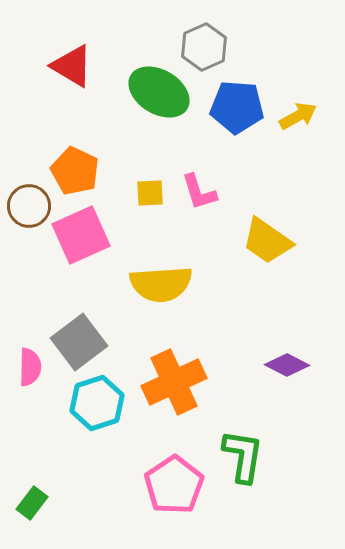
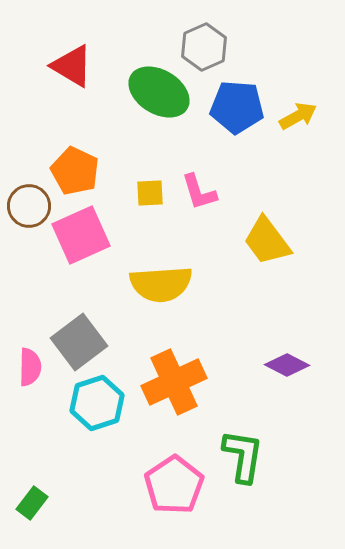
yellow trapezoid: rotated 18 degrees clockwise
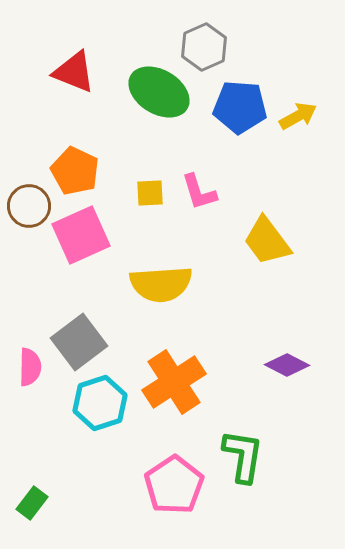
red triangle: moved 2 px right, 6 px down; rotated 9 degrees counterclockwise
blue pentagon: moved 3 px right
orange cross: rotated 8 degrees counterclockwise
cyan hexagon: moved 3 px right
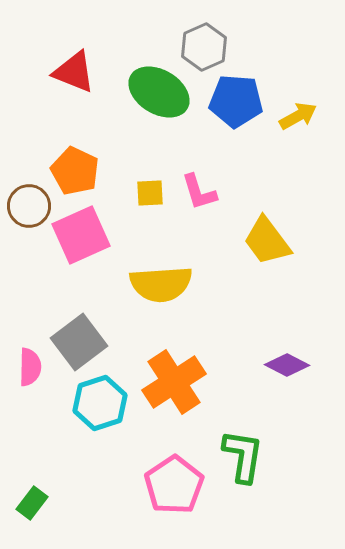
blue pentagon: moved 4 px left, 6 px up
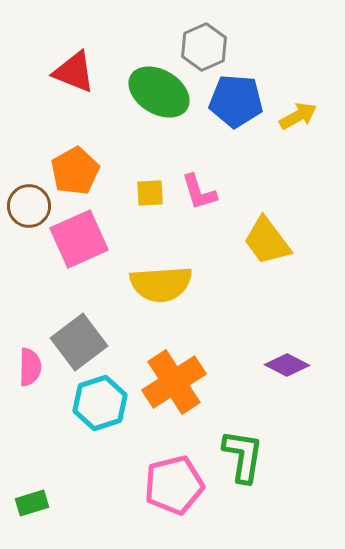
orange pentagon: rotated 18 degrees clockwise
pink square: moved 2 px left, 4 px down
pink pentagon: rotated 20 degrees clockwise
green rectangle: rotated 36 degrees clockwise
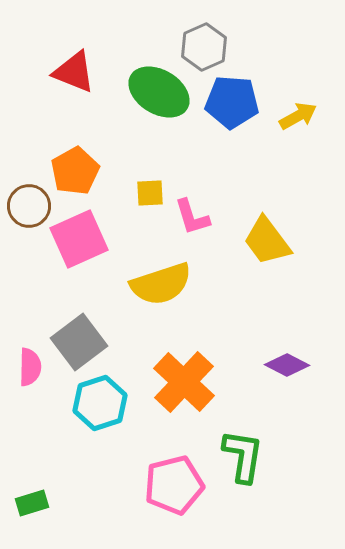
blue pentagon: moved 4 px left, 1 px down
pink L-shape: moved 7 px left, 25 px down
yellow semicircle: rotated 14 degrees counterclockwise
orange cross: moved 10 px right; rotated 14 degrees counterclockwise
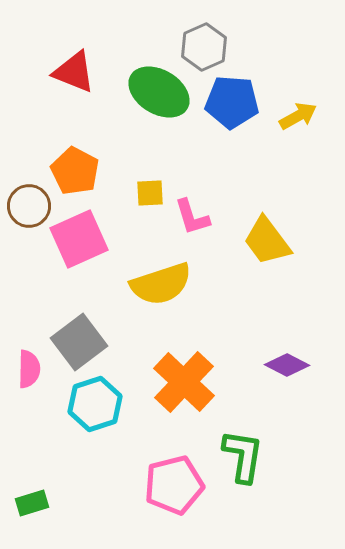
orange pentagon: rotated 15 degrees counterclockwise
pink semicircle: moved 1 px left, 2 px down
cyan hexagon: moved 5 px left, 1 px down
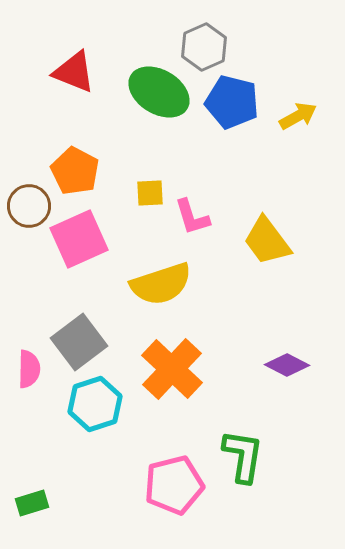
blue pentagon: rotated 10 degrees clockwise
orange cross: moved 12 px left, 13 px up
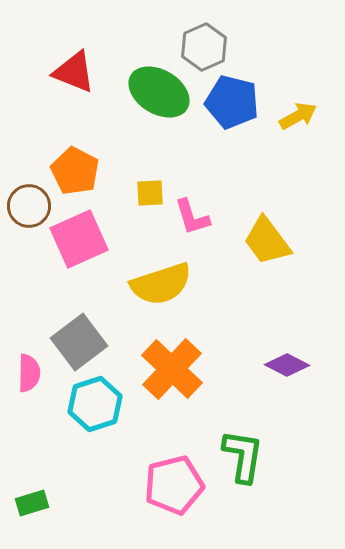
pink semicircle: moved 4 px down
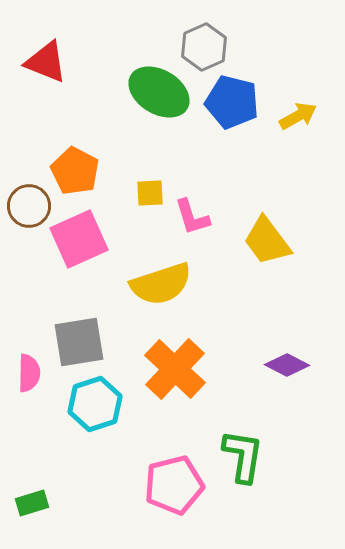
red triangle: moved 28 px left, 10 px up
gray square: rotated 28 degrees clockwise
orange cross: moved 3 px right
